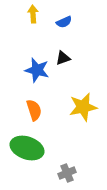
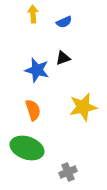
orange semicircle: moved 1 px left
gray cross: moved 1 px right, 1 px up
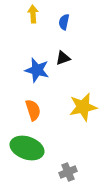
blue semicircle: rotated 126 degrees clockwise
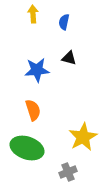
black triangle: moved 6 px right; rotated 35 degrees clockwise
blue star: rotated 20 degrees counterclockwise
yellow star: moved 30 px down; rotated 16 degrees counterclockwise
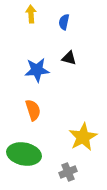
yellow arrow: moved 2 px left
green ellipse: moved 3 px left, 6 px down; rotated 8 degrees counterclockwise
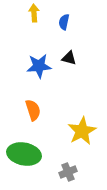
yellow arrow: moved 3 px right, 1 px up
blue star: moved 2 px right, 4 px up
yellow star: moved 1 px left, 6 px up
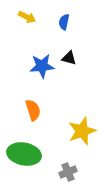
yellow arrow: moved 7 px left, 4 px down; rotated 120 degrees clockwise
blue star: moved 3 px right
yellow star: rotated 8 degrees clockwise
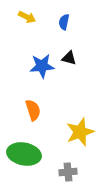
yellow star: moved 2 px left, 1 px down
gray cross: rotated 18 degrees clockwise
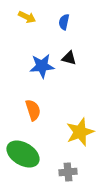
green ellipse: moved 1 px left; rotated 20 degrees clockwise
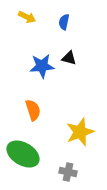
gray cross: rotated 18 degrees clockwise
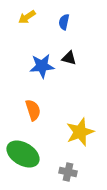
yellow arrow: rotated 120 degrees clockwise
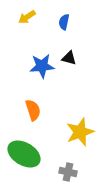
green ellipse: moved 1 px right
